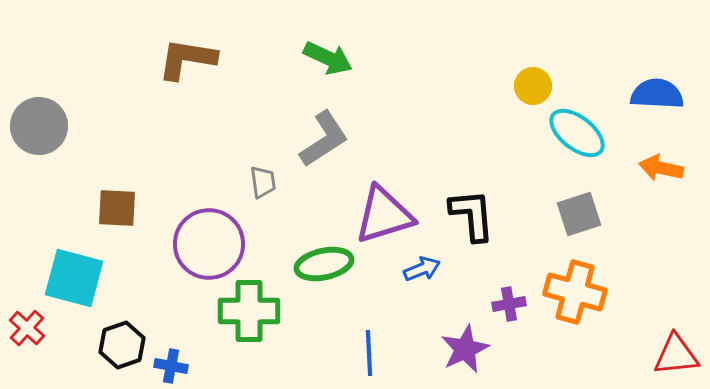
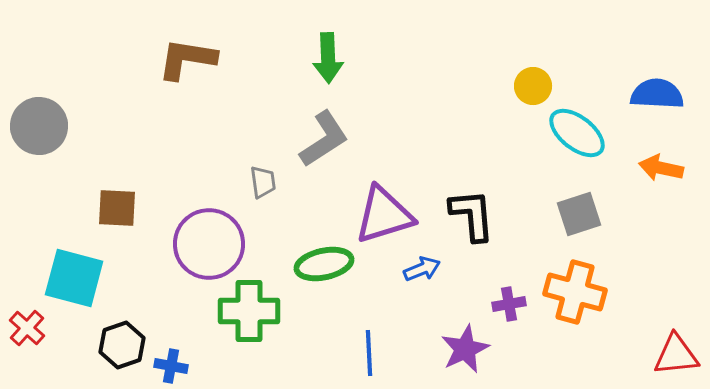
green arrow: rotated 63 degrees clockwise
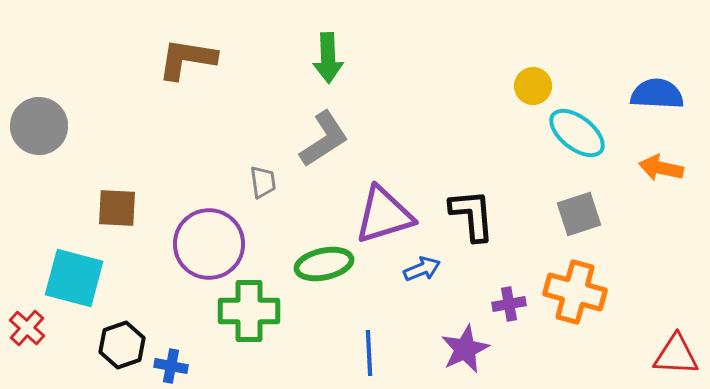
red triangle: rotated 9 degrees clockwise
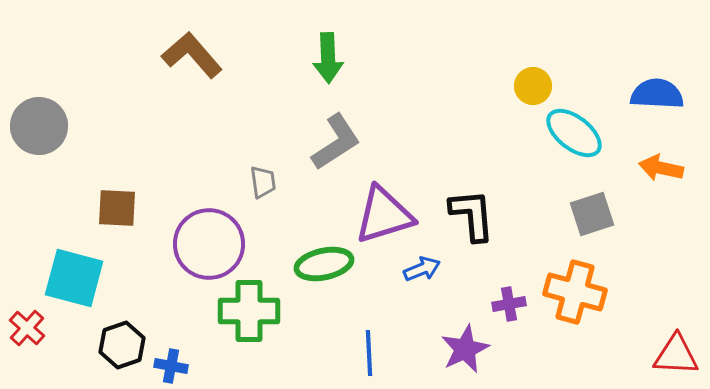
brown L-shape: moved 5 px right, 4 px up; rotated 40 degrees clockwise
cyan ellipse: moved 3 px left
gray L-shape: moved 12 px right, 3 px down
gray square: moved 13 px right
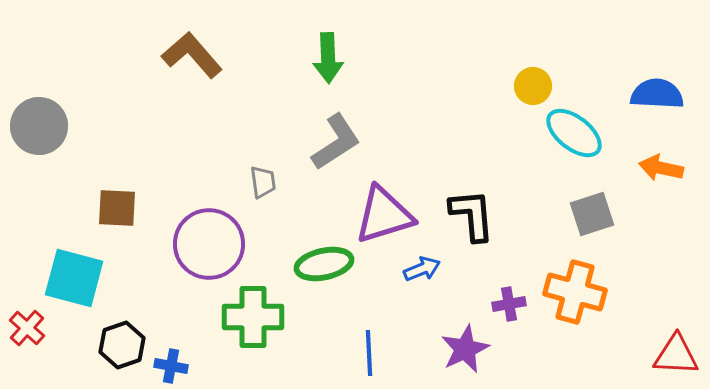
green cross: moved 4 px right, 6 px down
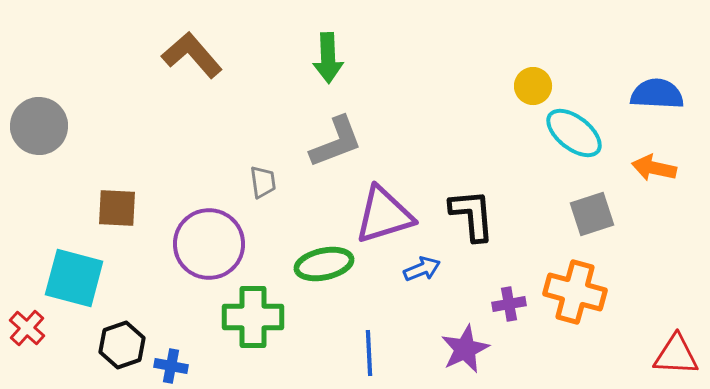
gray L-shape: rotated 12 degrees clockwise
orange arrow: moved 7 px left
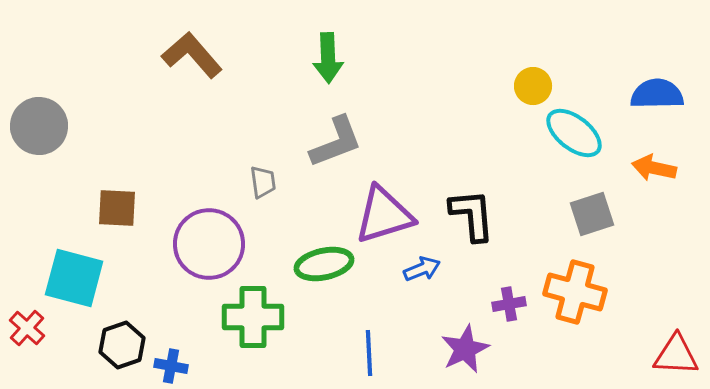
blue semicircle: rotated 4 degrees counterclockwise
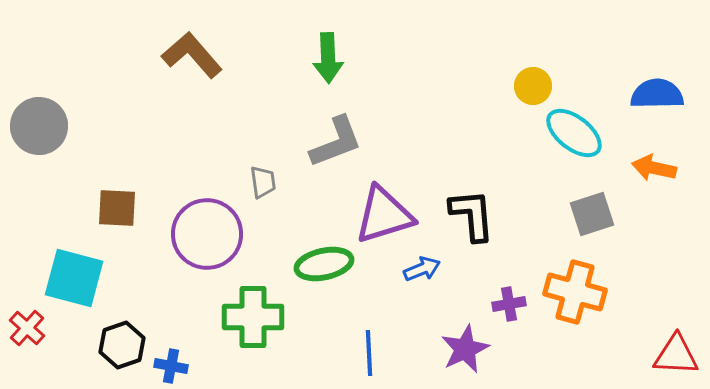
purple circle: moved 2 px left, 10 px up
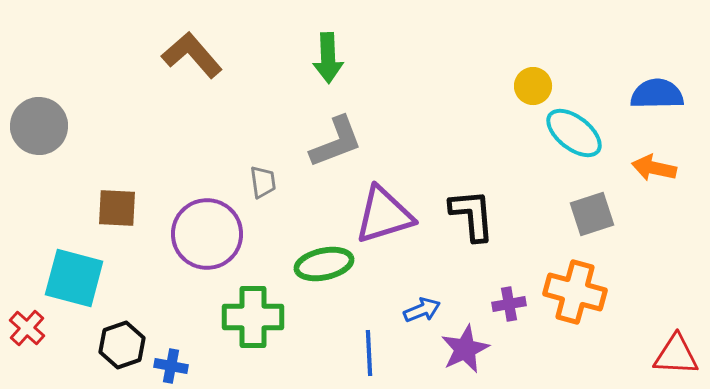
blue arrow: moved 41 px down
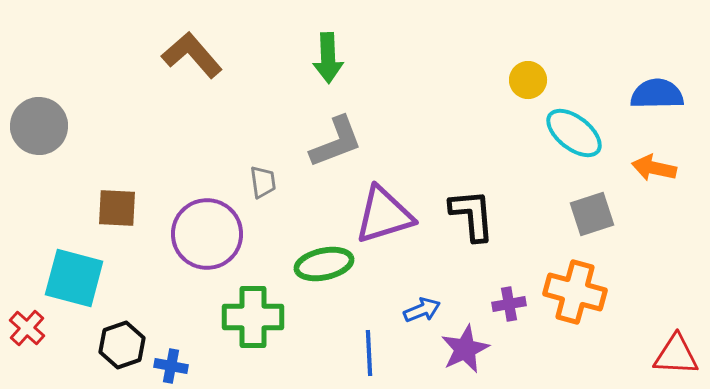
yellow circle: moved 5 px left, 6 px up
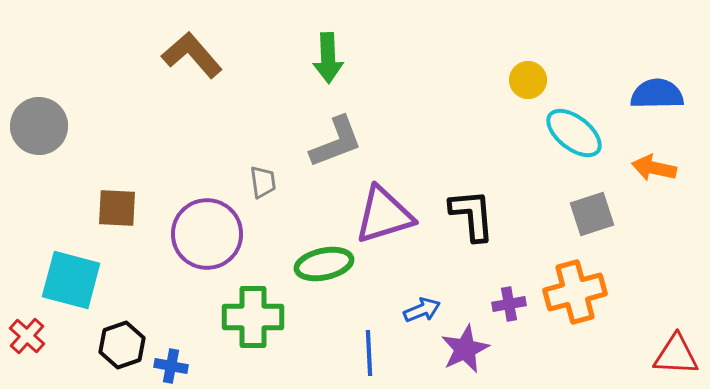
cyan square: moved 3 px left, 2 px down
orange cross: rotated 30 degrees counterclockwise
red cross: moved 8 px down
